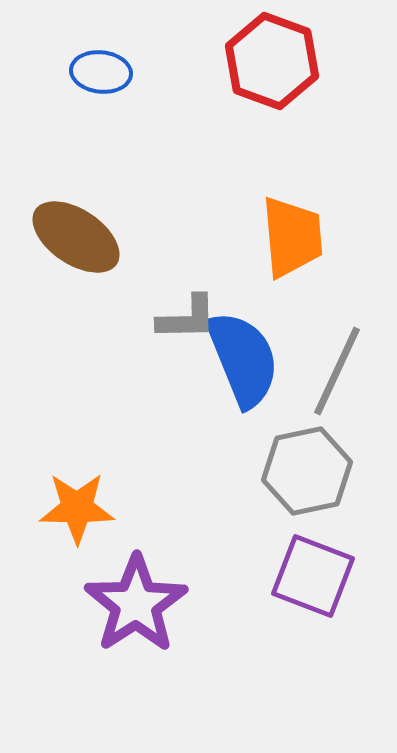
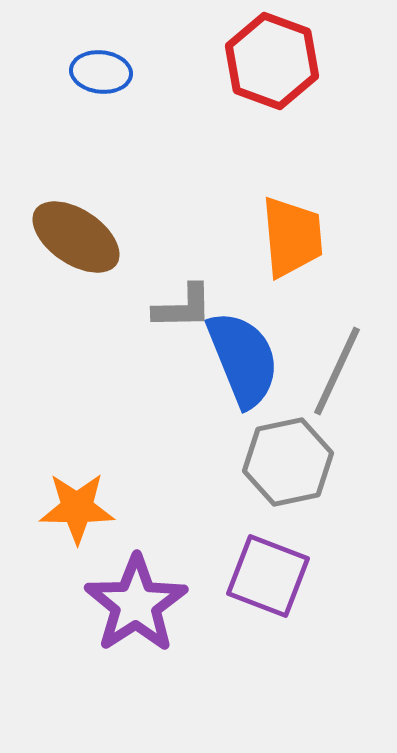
gray L-shape: moved 4 px left, 11 px up
gray hexagon: moved 19 px left, 9 px up
purple square: moved 45 px left
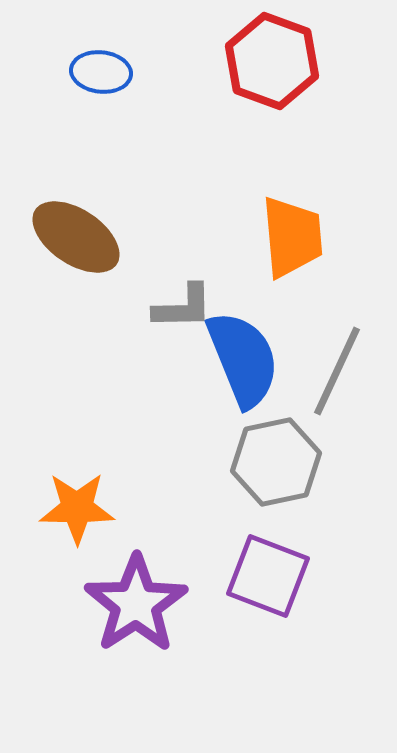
gray hexagon: moved 12 px left
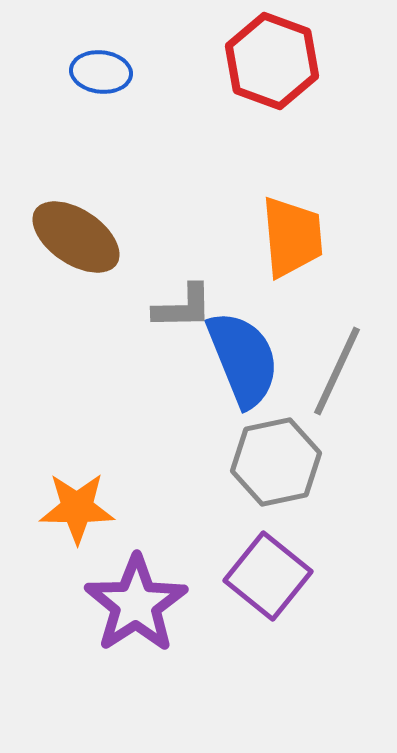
purple square: rotated 18 degrees clockwise
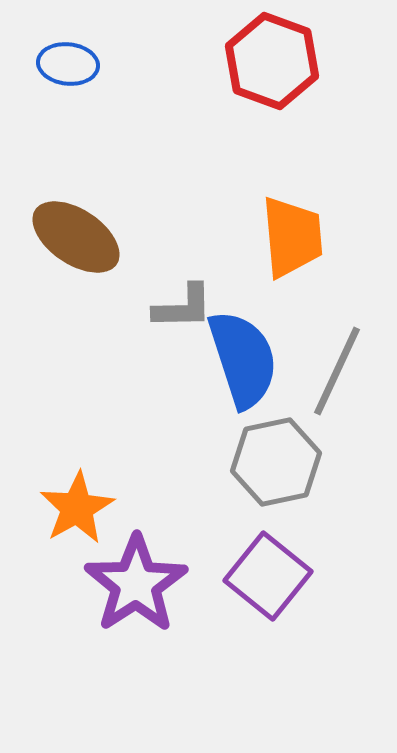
blue ellipse: moved 33 px left, 8 px up
blue semicircle: rotated 4 degrees clockwise
orange star: rotated 30 degrees counterclockwise
purple star: moved 20 px up
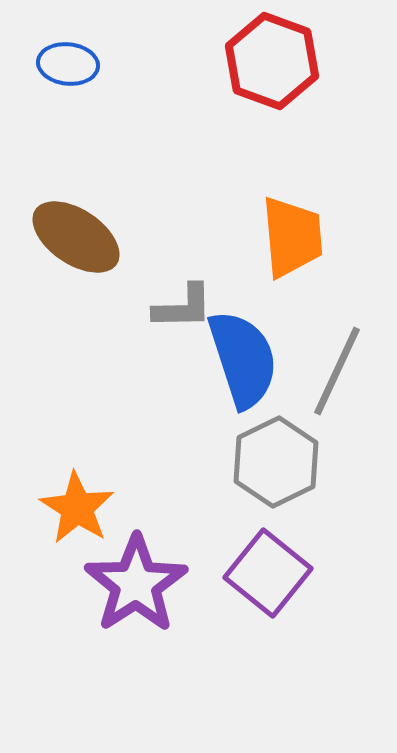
gray hexagon: rotated 14 degrees counterclockwise
orange star: rotated 10 degrees counterclockwise
purple square: moved 3 px up
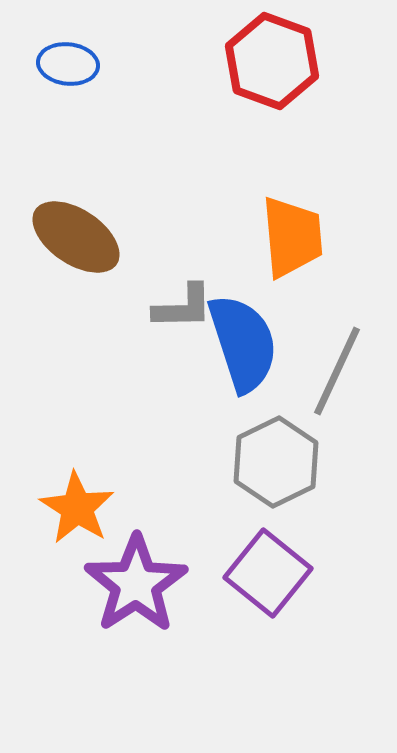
blue semicircle: moved 16 px up
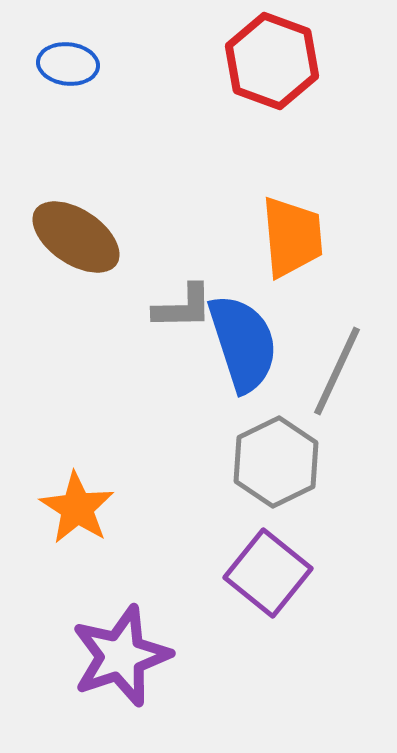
purple star: moved 15 px left, 72 px down; rotated 14 degrees clockwise
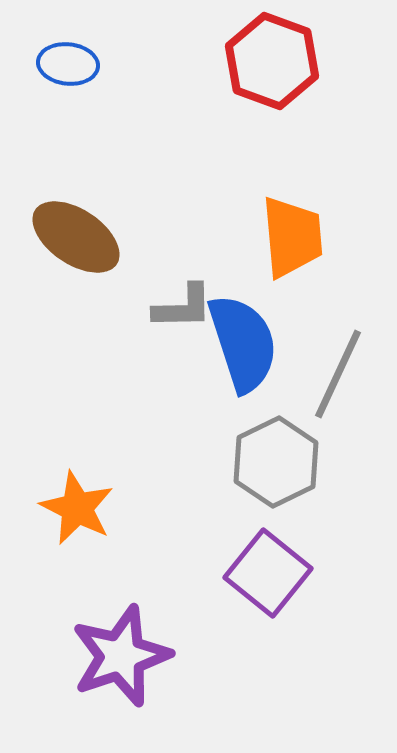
gray line: moved 1 px right, 3 px down
orange star: rotated 6 degrees counterclockwise
